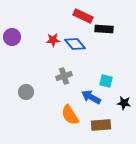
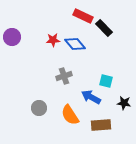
black rectangle: moved 1 px up; rotated 42 degrees clockwise
gray circle: moved 13 px right, 16 px down
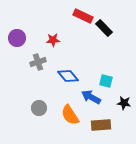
purple circle: moved 5 px right, 1 px down
blue diamond: moved 7 px left, 32 px down
gray cross: moved 26 px left, 14 px up
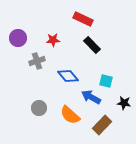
red rectangle: moved 3 px down
black rectangle: moved 12 px left, 17 px down
purple circle: moved 1 px right
gray cross: moved 1 px left, 1 px up
orange semicircle: rotated 15 degrees counterclockwise
brown rectangle: moved 1 px right; rotated 42 degrees counterclockwise
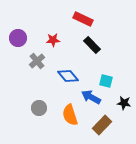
gray cross: rotated 21 degrees counterclockwise
orange semicircle: rotated 30 degrees clockwise
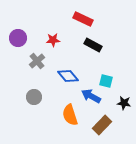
black rectangle: moved 1 px right; rotated 18 degrees counterclockwise
blue arrow: moved 1 px up
gray circle: moved 5 px left, 11 px up
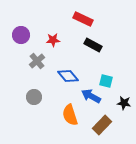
purple circle: moved 3 px right, 3 px up
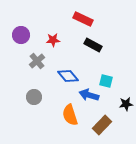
blue arrow: moved 2 px left, 1 px up; rotated 12 degrees counterclockwise
black star: moved 2 px right, 1 px down; rotated 16 degrees counterclockwise
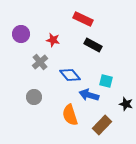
purple circle: moved 1 px up
red star: rotated 16 degrees clockwise
gray cross: moved 3 px right, 1 px down
blue diamond: moved 2 px right, 1 px up
black star: rotated 24 degrees clockwise
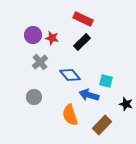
purple circle: moved 12 px right, 1 px down
red star: moved 1 px left, 2 px up
black rectangle: moved 11 px left, 3 px up; rotated 72 degrees counterclockwise
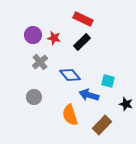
red star: moved 2 px right
cyan square: moved 2 px right
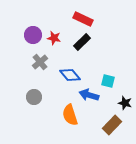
black star: moved 1 px left, 1 px up
brown rectangle: moved 10 px right
